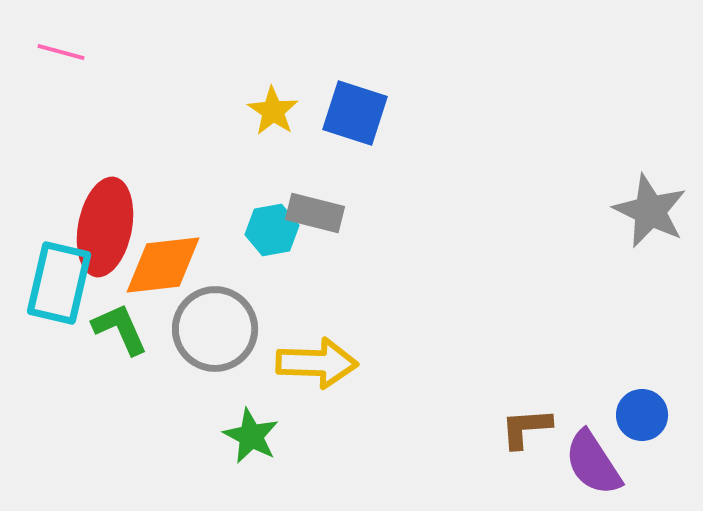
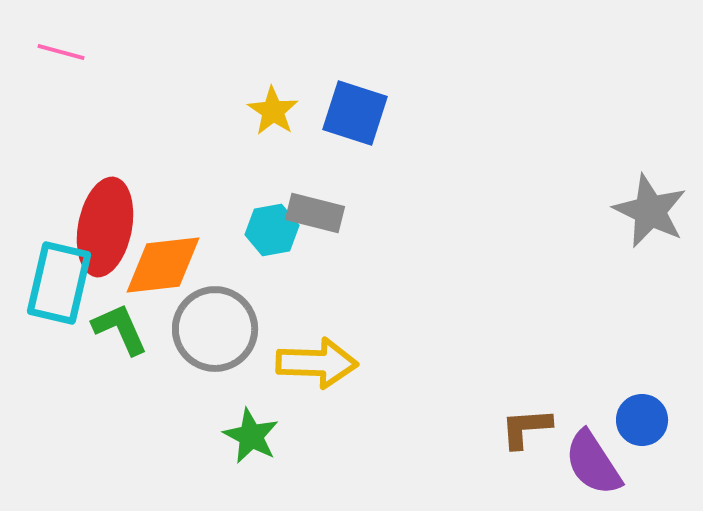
blue circle: moved 5 px down
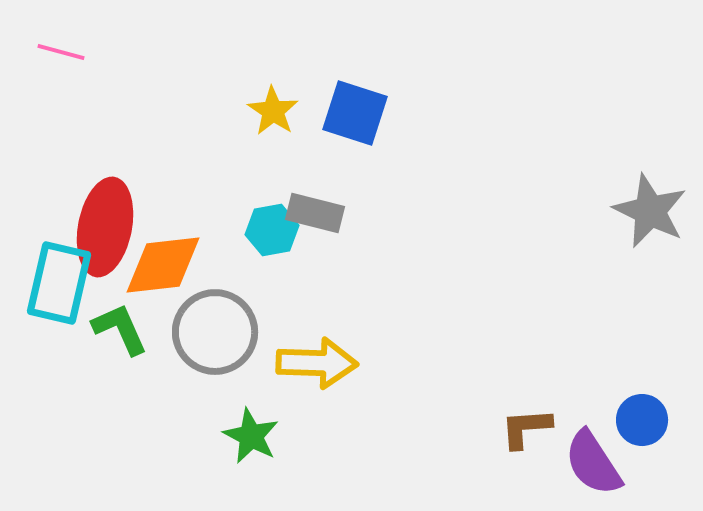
gray circle: moved 3 px down
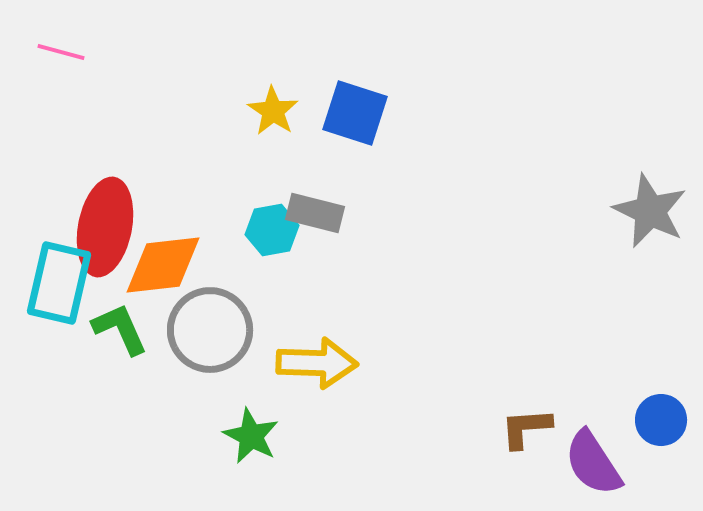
gray circle: moved 5 px left, 2 px up
blue circle: moved 19 px right
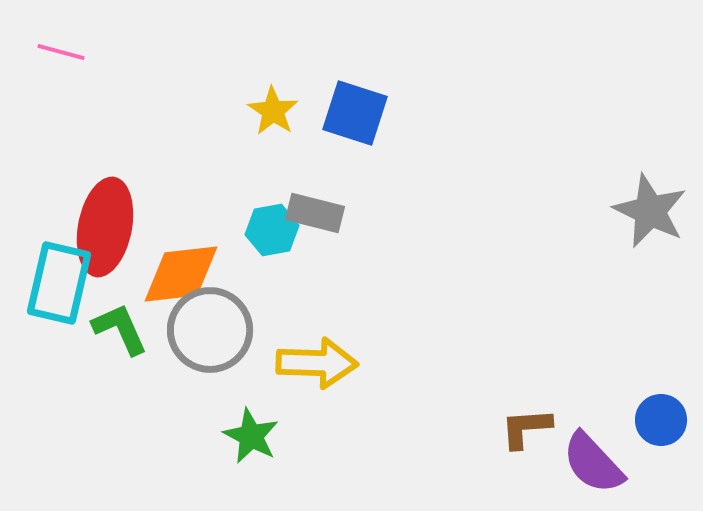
orange diamond: moved 18 px right, 9 px down
purple semicircle: rotated 10 degrees counterclockwise
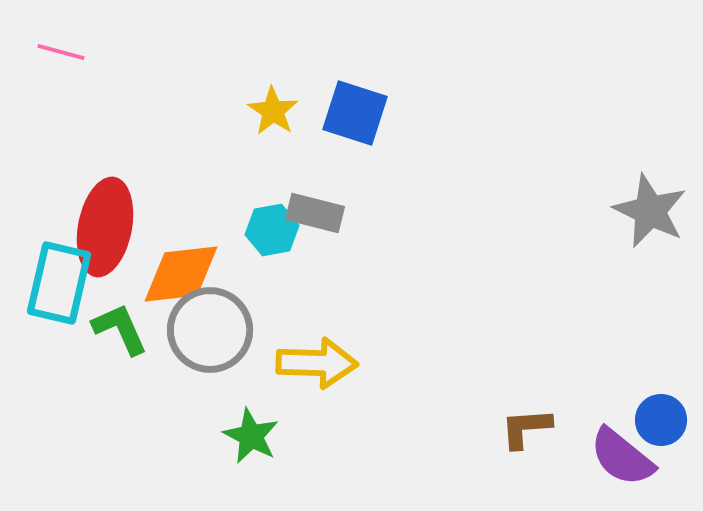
purple semicircle: moved 29 px right, 6 px up; rotated 8 degrees counterclockwise
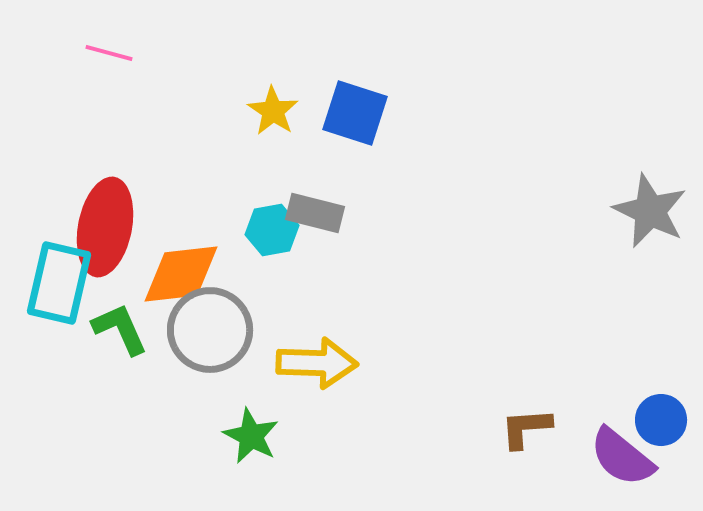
pink line: moved 48 px right, 1 px down
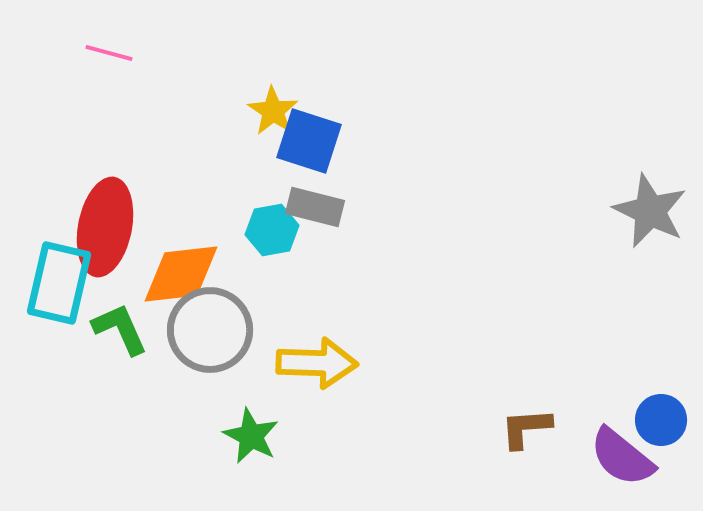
blue square: moved 46 px left, 28 px down
gray rectangle: moved 6 px up
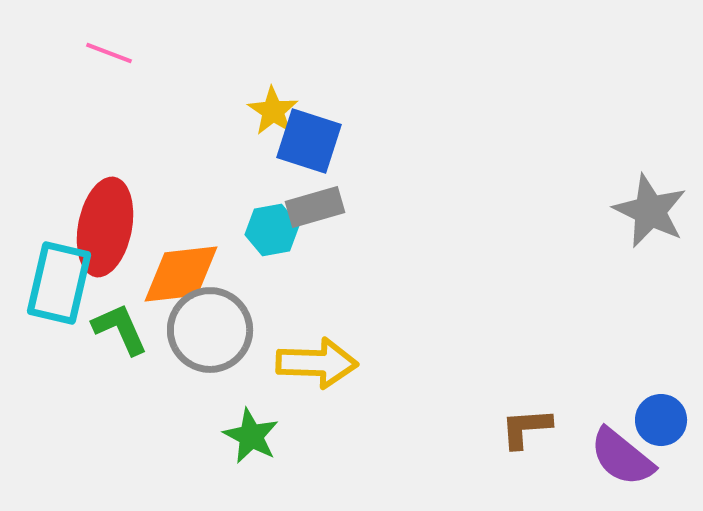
pink line: rotated 6 degrees clockwise
gray rectangle: rotated 30 degrees counterclockwise
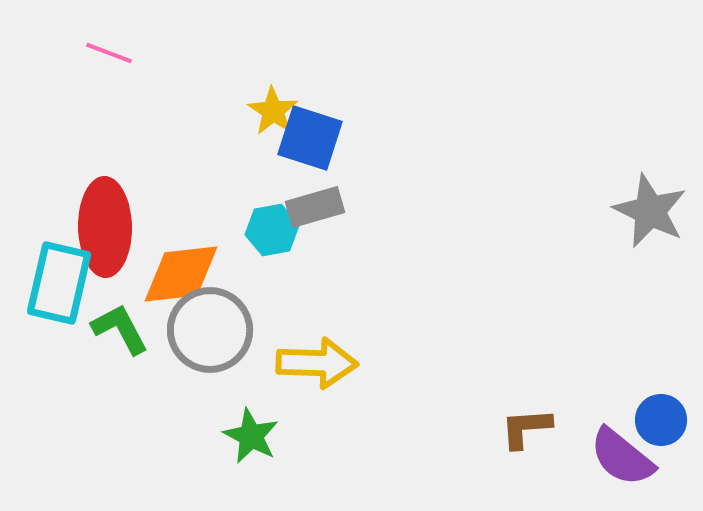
blue square: moved 1 px right, 3 px up
red ellipse: rotated 12 degrees counterclockwise
green L-shape: rotated 4 degrees counterclockwise
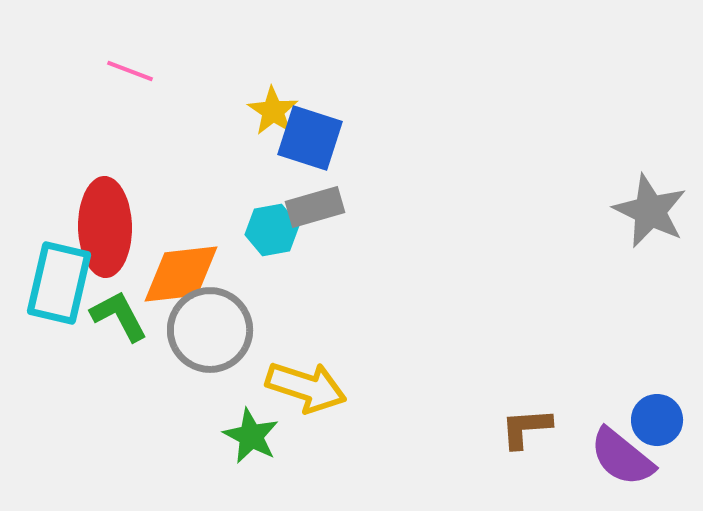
pink line: moved 21 px right, 18 px down
green L-shape: moved 1 px left, 13 px up
yellow arrow: moved 11 px left, 24 px down; rotated 16 degrees clockwise
blue circle: moved 4 px left
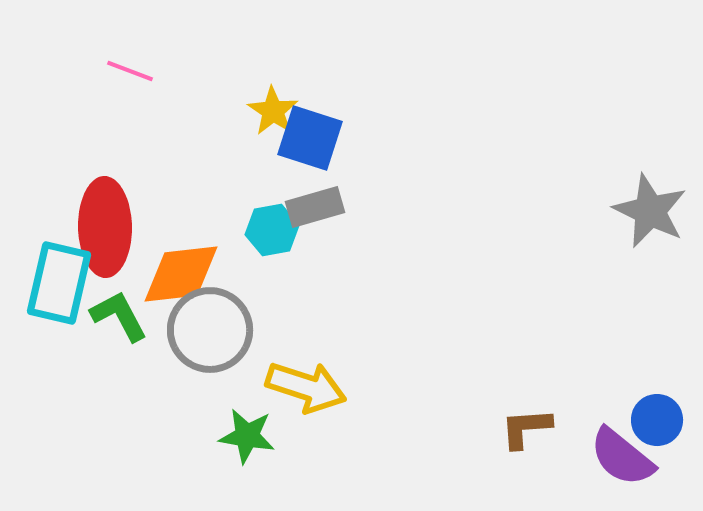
green star: moved 4 px left; rotated 18 degrees counterclockwise
